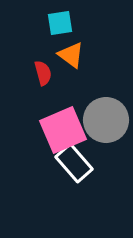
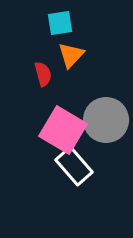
orange triangle: rotated 36 degrees clockwise
red semicircle: moved 1 px down
pink square: rotated 36 degrees counterclockwise
white rectangle: moved 3 px down
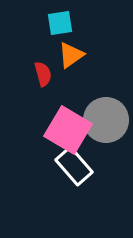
orange triangle: rotated 12 degrees clockwise
pink square: moved 5 px right
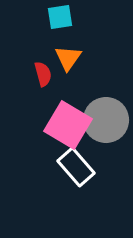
cyan square: moved 6 px up
orange triangle: moved 3 px left, 3 px down; rotated 20 degrees counterclockwise
pink square: moved 5 px up
white rectangle: moved 2 px right, 1 px down
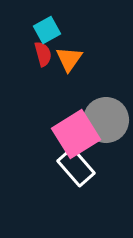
cyan square: moved 13 px left, 13 px down; rotated 20 degrees counterclockwise
orange triangle: moved 1 px right, 1 px down
red semicircle: moved 20 px up
pink square: moved 8 px right, 9 px down; rotated 27 degrees clockwise
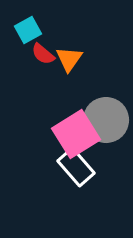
cyan square: moved 19 px left
red semicircle: rotated 145 degrees clockwise
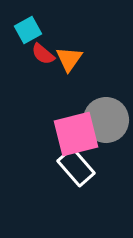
pink square: rotated 18 degrees clockwise
